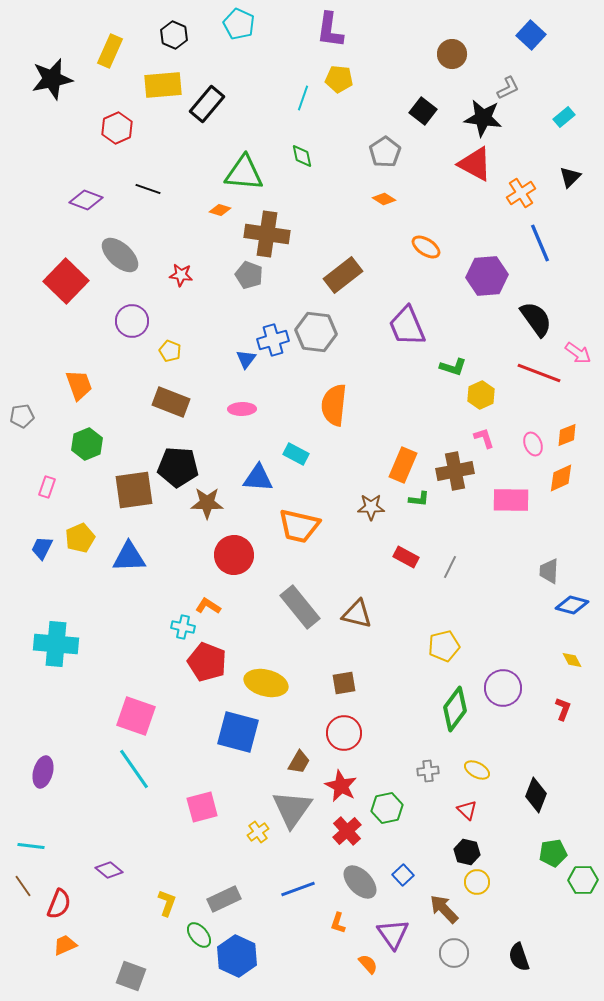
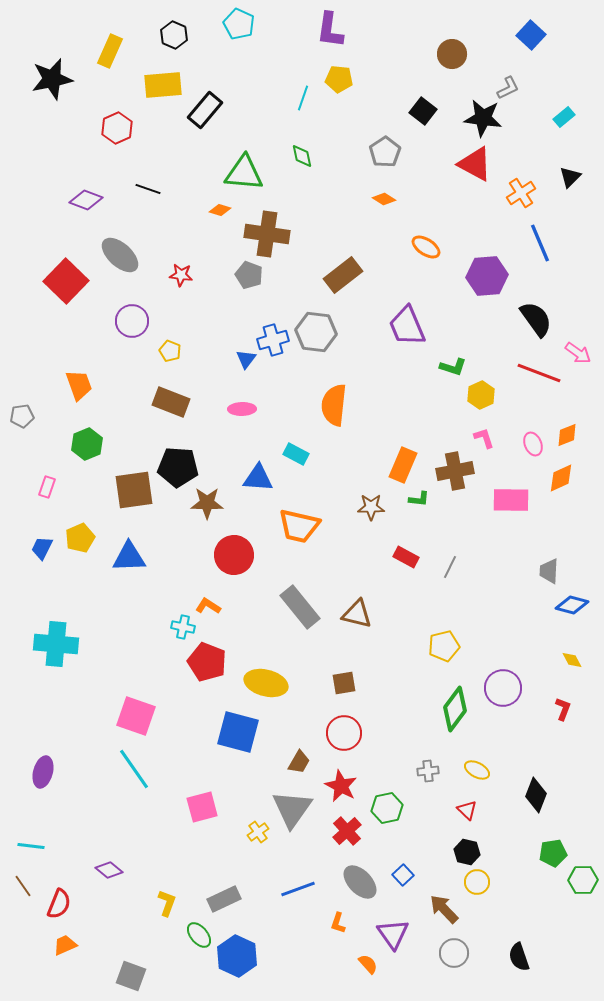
black rectangle at (207, 104): moved 2 px left, 6 px down
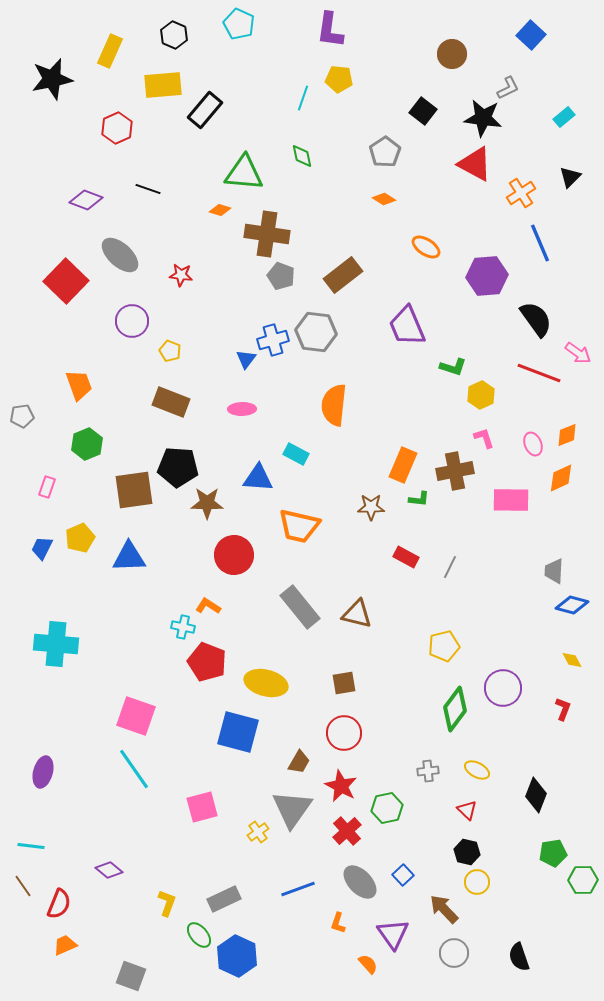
gray pentagon at (249, 275): moved 32 px right, 1 px down
gray trapezoid at (549, 571): moved 5 px right
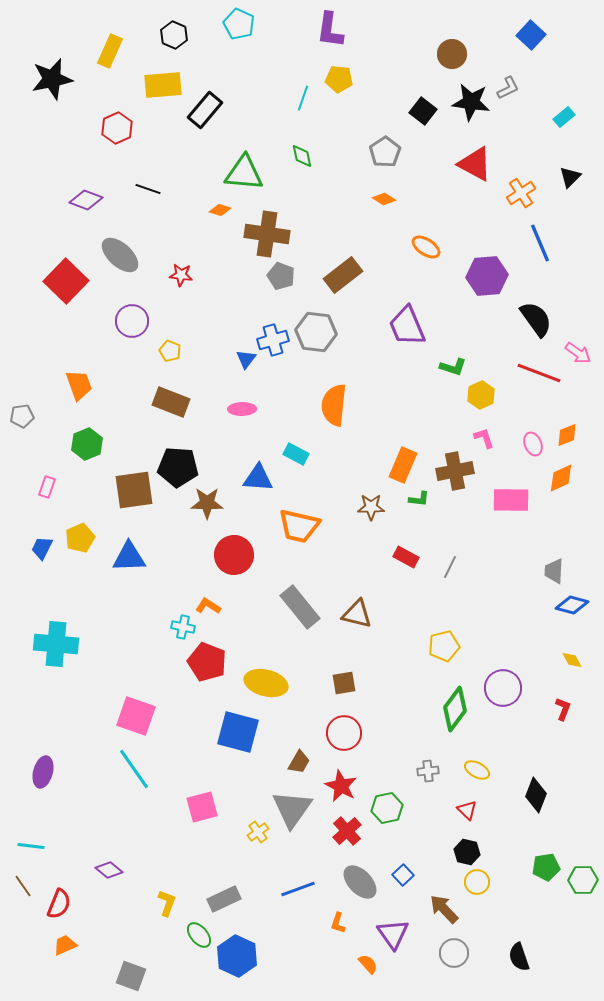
black star at (483, 118): moved 12 px left, 16 px up
green pentagon at (553, 853): moved 7 px left, 14 px down
